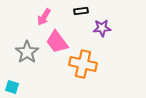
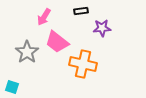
pink trapezoid: rotated 15 degrees counterclockwise
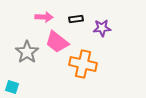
black rectangle: moved 5 px left, 8 px down
pink arrow: rotated 120 degrees counterclockwise
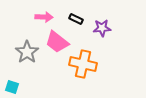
black rectangle: rotated 32 degrees clockwise
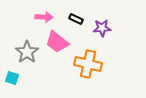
orange cross: moved 5 px right
cyan square: moved 9 px up
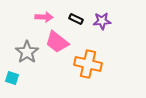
purple star: moved 7 px up
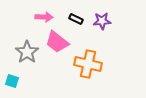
cyan square: moved 3 px down
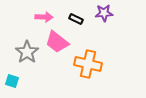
purple star: moved 2 px right, 8 px up
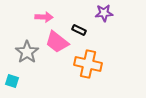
black rectangle: moved 3 px right, 11 px down
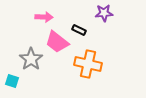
gray star: moved 4 px right, 7 px down
